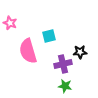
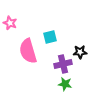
cyan square: moved 1 px right, 1 px down
green star: moved 2 px up
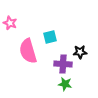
purple cross: rotated 18 degrees clockwise
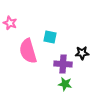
cyan square: rotated 24 degrees clockwise
black star: moved 2 px right, 1 px down
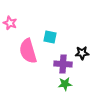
green star: rotated 16 degrees counterclockwise
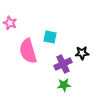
purple cross: rotated 30 degrees counterclockwise
green star: moved 1 px left, 1 px down
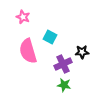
pink star: moved 13 px right, 6 px up
cyan square: rotated 16 degrees clockwise
black star: moved 1 px up
green star: rotated 16 degrees clockwise
